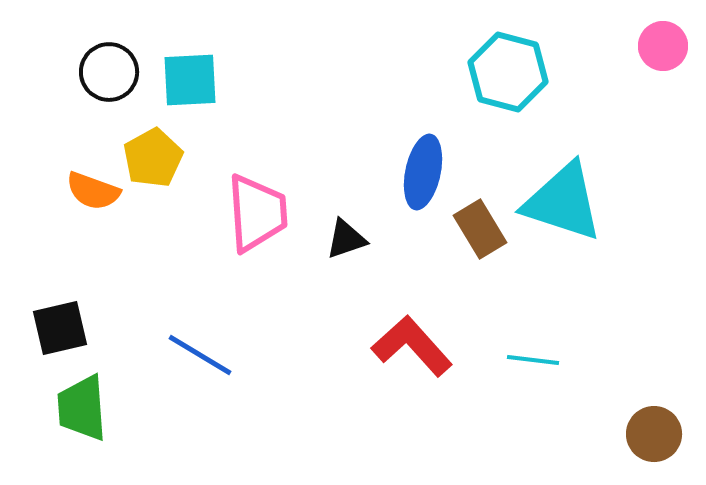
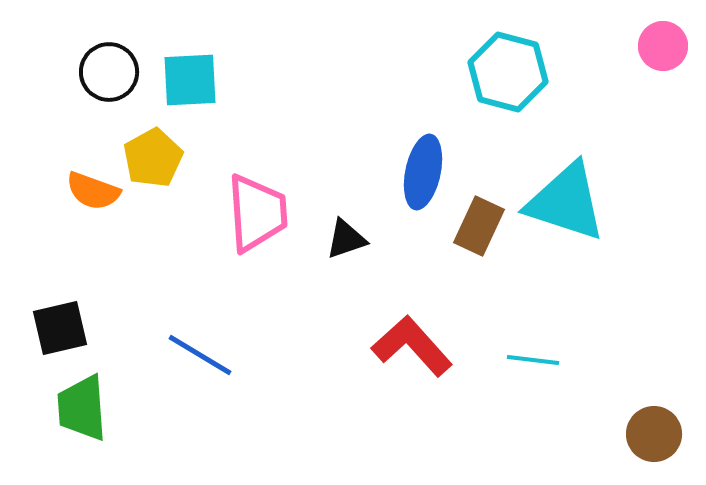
cyan triangle: moved 3 px right
brown rectangle: moved 1 px left, 3 px up; rotated 56 degrees clockwise
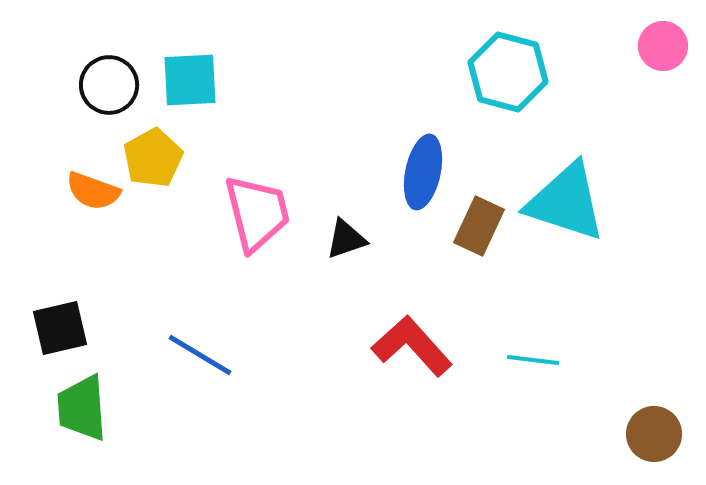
black circle: moved 13 px down
pink trapezoid: rotated 10 degrees counterclockwise
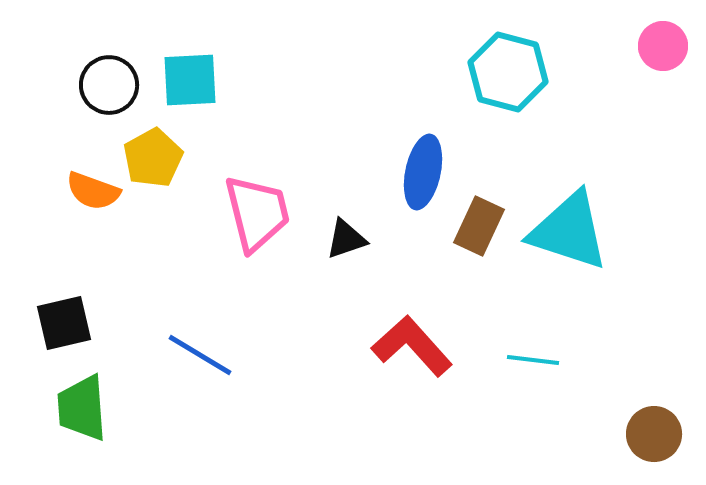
cyan triangle: moved 3 px right, 29 px down
black square: moved 4 px right, 5 px up
